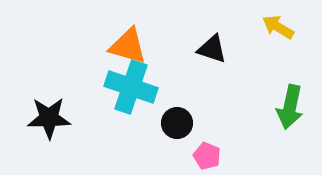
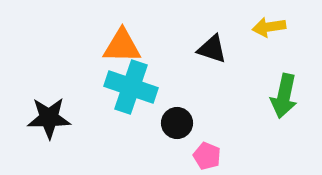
yellow arrow: moved 9 px left; rotated 40 degrees counterclockwise
orange triangle: moved 6 px left; rotated 15 degrees counterclockwise
green arrow: moved 6 px left, 11 px up
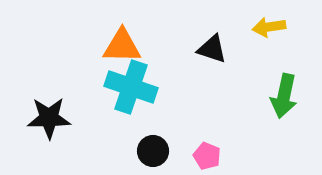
black circle: moved 24 px left, 28 px down
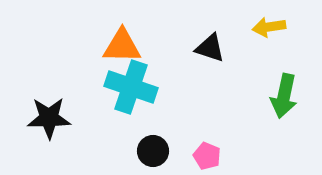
black triangle: moved 2 px left, 1 px up
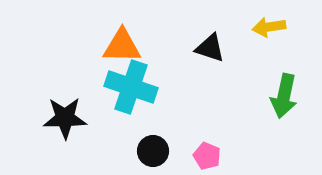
black star: moved 16 px right
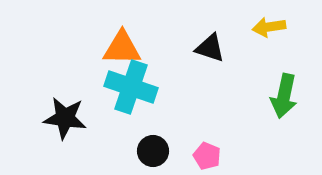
orange triangle: moved 2 px down
black star: rotated 9 degrees clockwise
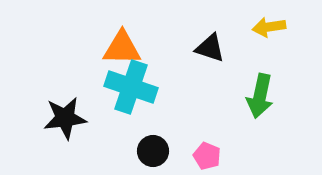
green arrow: moved 24 px left
black star: rotated 15 degrees counterclockwise
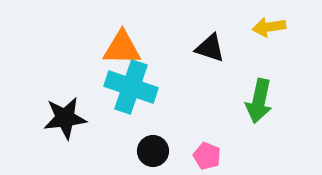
green arrow: moved 1 px left, 5 px down
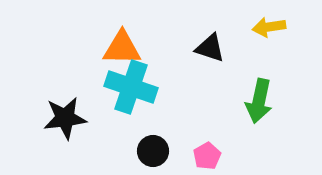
pink pentagon: rotated 20 degrees clockwise
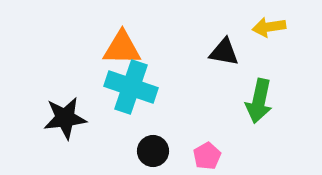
black triangle: moved 14 px right, 4 px down; rotated 8 degrees counterclockwise
